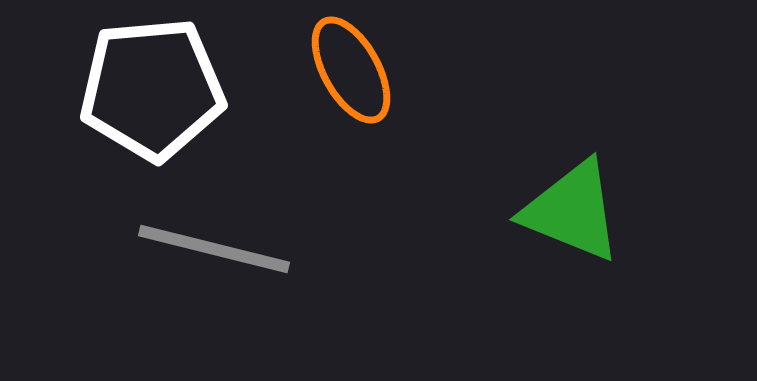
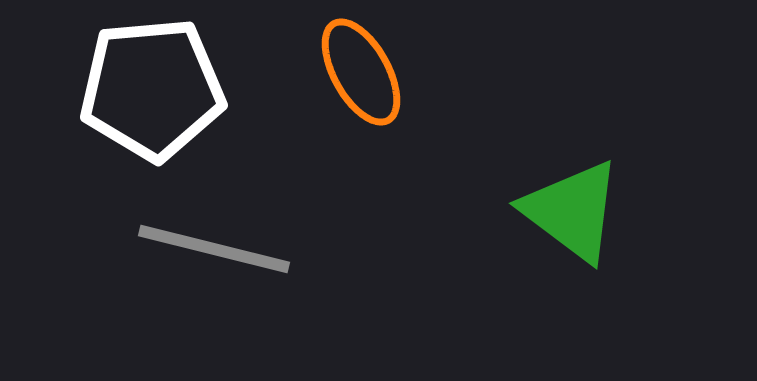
orange ellipse: moved 10 px right, 2 px down
green triangle: rotated 15 degrees clockwise
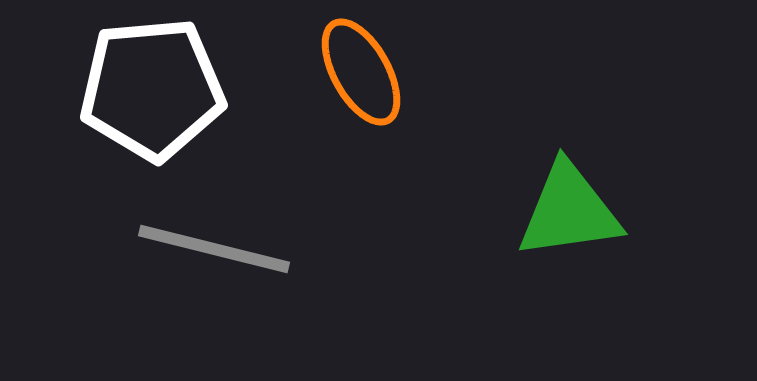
green triangle: moved 3 px left; rotated 45 degrees counterclockwise
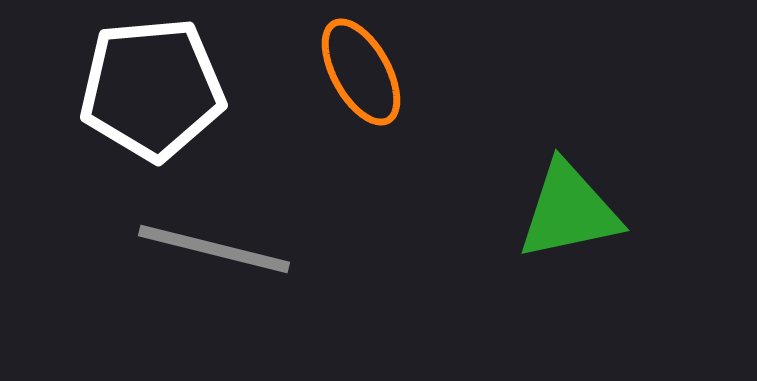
green triangle: rotated 4 degrees counterclockwise
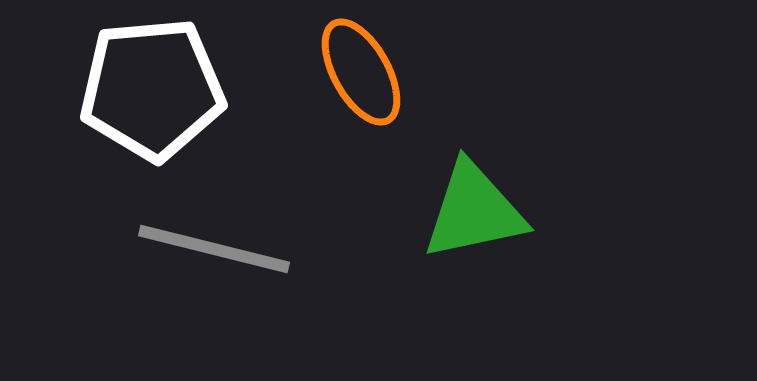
green triangle: moved 95 px left
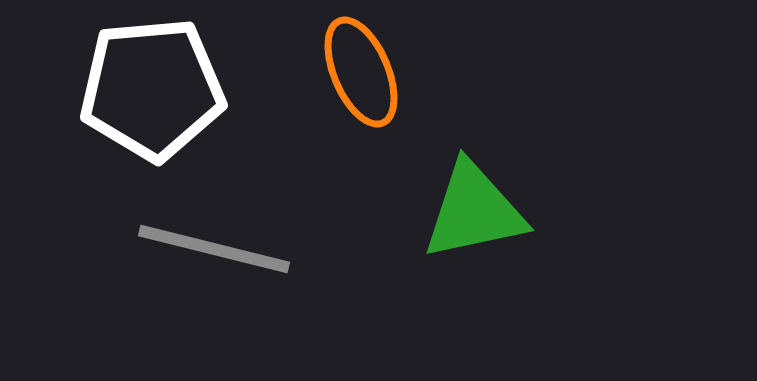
orange ellipse: rotated 6 degrees clockwise
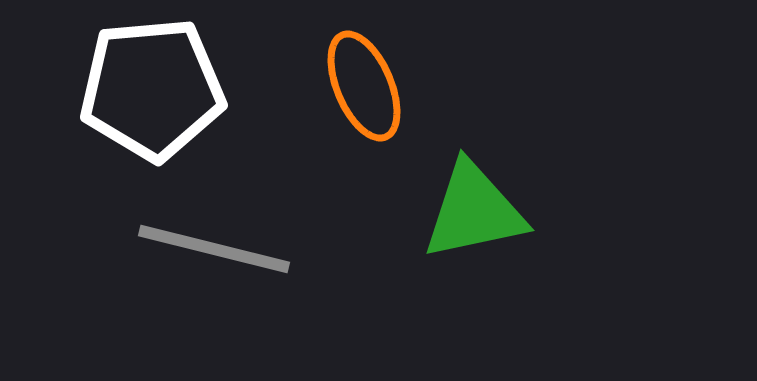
orange ellipse: moved 3 px right, 14 px down
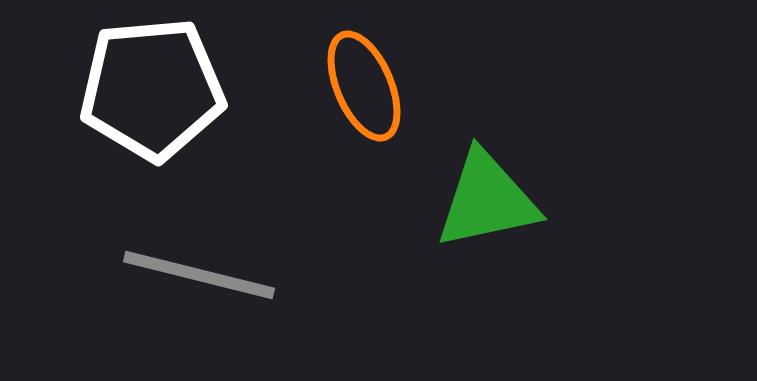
green triangle: moved 13 px right, 11 px up
gray line: moved 15 px left, 26 px down
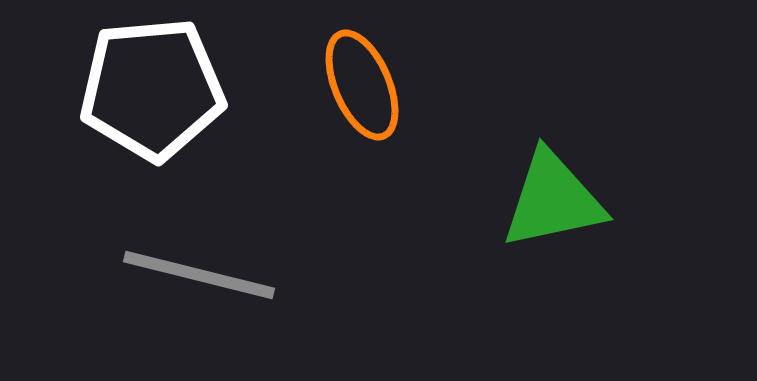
orange ellipse: moved 2 px left, 1 px up
green triangle: moved 66 px right
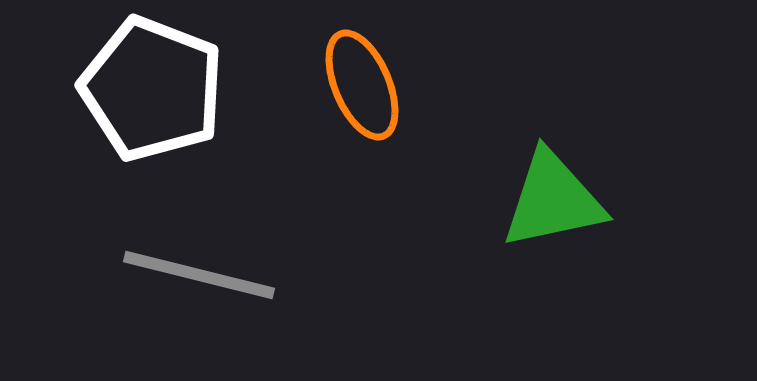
white pentagon: rotated 26 degrees clockwise
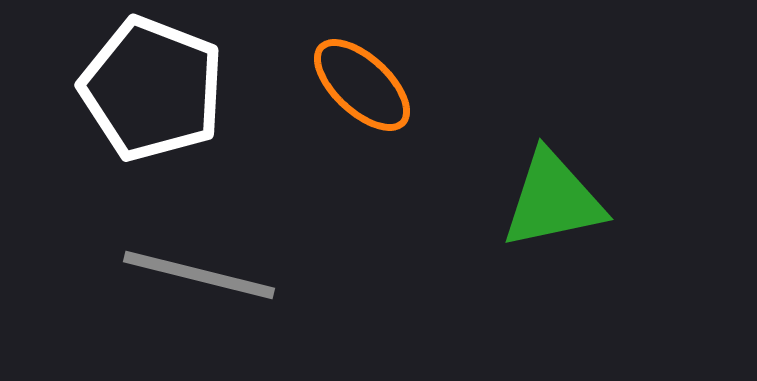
orange ellipse: rotated 24 degrees counterclockwise
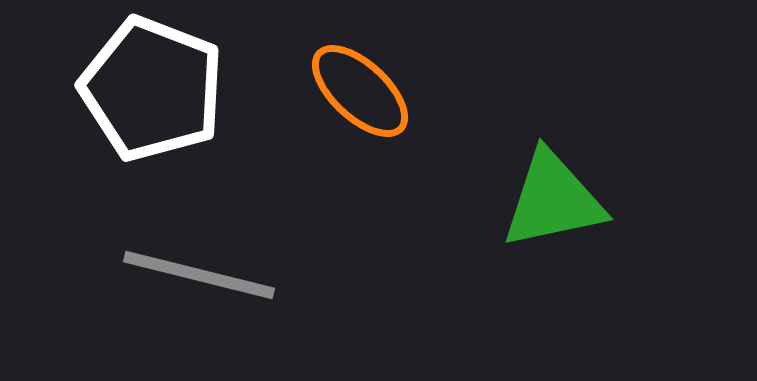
orange ellipse: moved 2 px left, 6 px down
